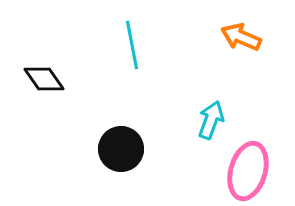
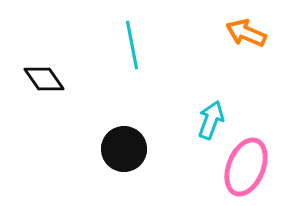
orange arrow: moved 5 px right, 4 px up
black circle: moved 3 px right
pink ellipse: moved 2 px left, 4 px up; rotated 6 degrees clockwise
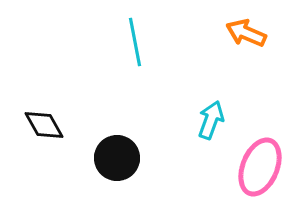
cyan line: moved 3 px right, 3 px up
black diamond: moved 46 px down; rotated 6 degrees clockwise
black circle: moved 7 px left, 9 px down
pink ellipse: moved 14 px right
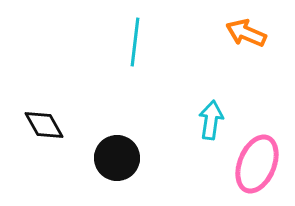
cyan line: rotated 18 degrees clockwise
cyan arrow: rotated 12 degrees counterclockwise
pink ellipse: moved 3 px left, 3 px up
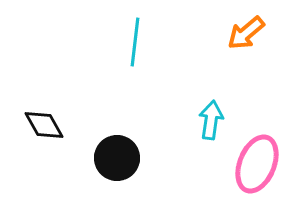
orange arrow: rotated 63 degrees counterclockwise
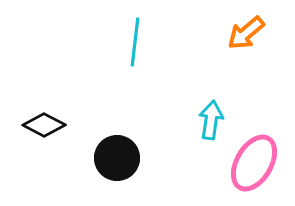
black diamond: rotated 33 degrees counterclockwise
pink ellipse: moved 3 px left, 1 px up; rotated 8 degrees clockwise
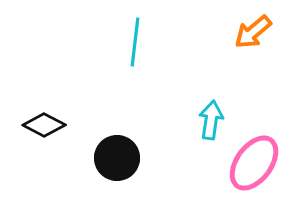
orange arrow: moved 7 px right, 1 px up
pink ellipse: rotated 6 degrees clockwise
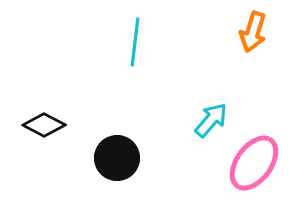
orange arrow: rotated 33 degrees counterclockwise
cyan arrow: rotated 33 degrees clockwise
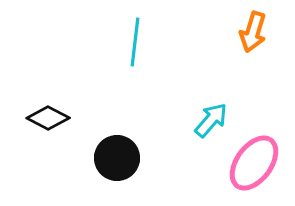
black diamond: moved 4 px right, 7 px up
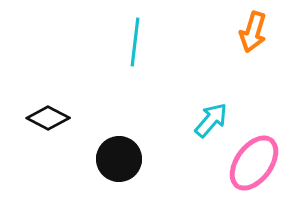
black circle: moved 2 px right, 1 px down
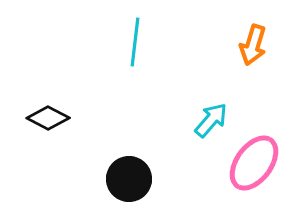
orange arrow: moved 13 px down
black circle: moved 10 px right, 20 px down
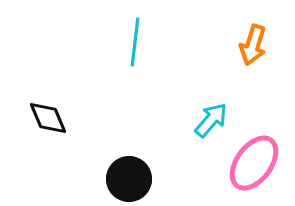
black diamond: rotated 39 degrees clockwise
